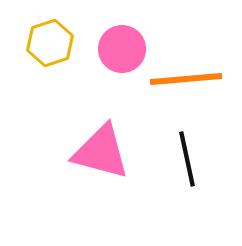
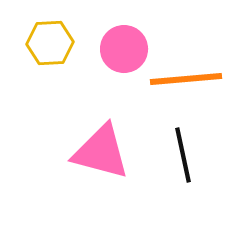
yellow hexagon: rotated 15 degrees clockwise
pink circle: moved 2 px right
black line: moved 4 px left, 4 px up
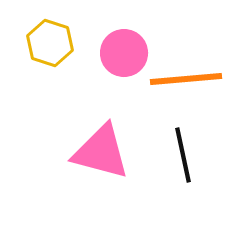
yellow hexagon: rotated 21 degrees clockwise
pink circle: moved 4 px down
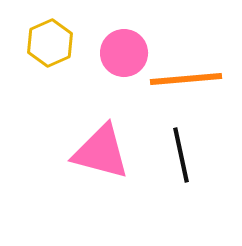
yellow hexagon: rotated 18 degrees clockwise
black line: moved 2 px left
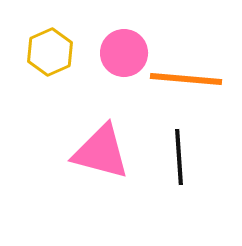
yellow hexagon: moved 9 px down
orange line: rotated 10 degrees clockwise
black line: moved 2 px left, 2 px down; rotated 8 degrees clockwise
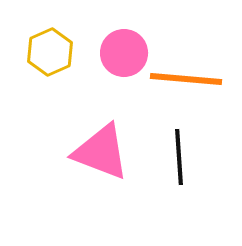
pink triangle: rotated 6 degrees clockwise
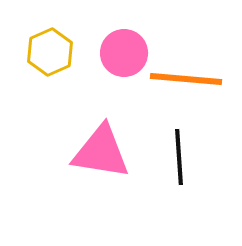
pink triangle: rotated 12 degrees counterclockwise
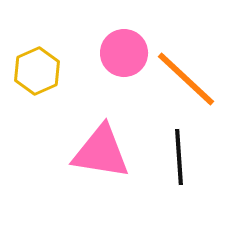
yellow hexagon: moved 13 px left, 19 px down
orange line: rotated 38 degrees clockwise
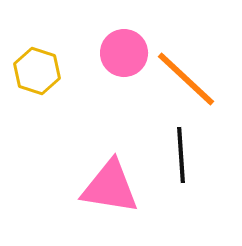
yellow hexagon: rotated 18 degrees counterclockwise
pink triangle: moved 9 px right, 35 px down
black line: moved 2 px right, 2 px up
